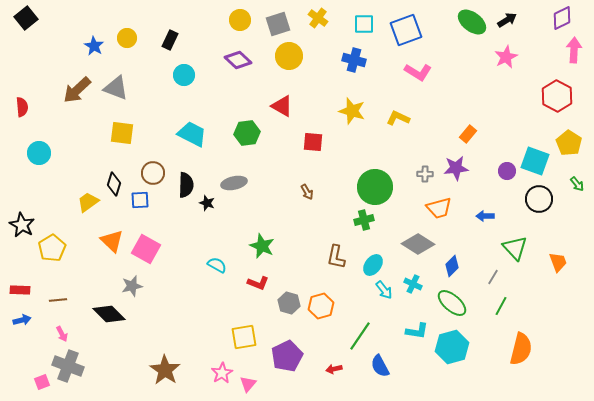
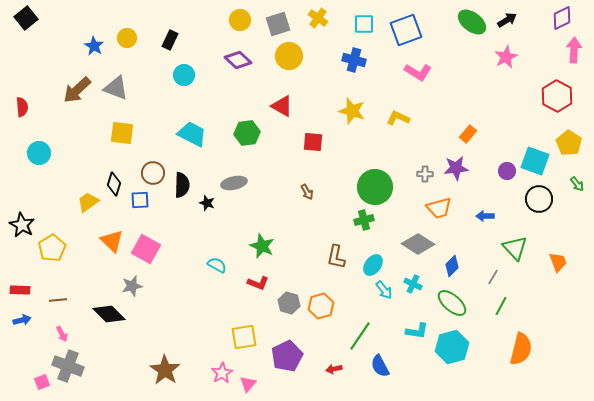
black semicircle at (186, 185): moved 4 px left
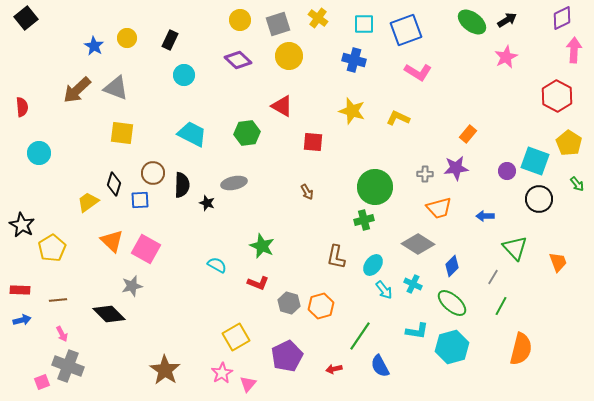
yellow square at (244, 337): moved 8 px left; rotated 20 degrees counterclockwise
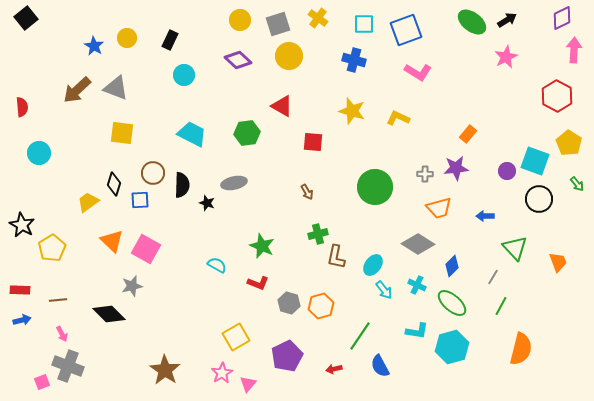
green cross at (364, 220): moved 46 px left, 14 px down
cyan cross at (413, 284): moved 4 px right, 1 px down
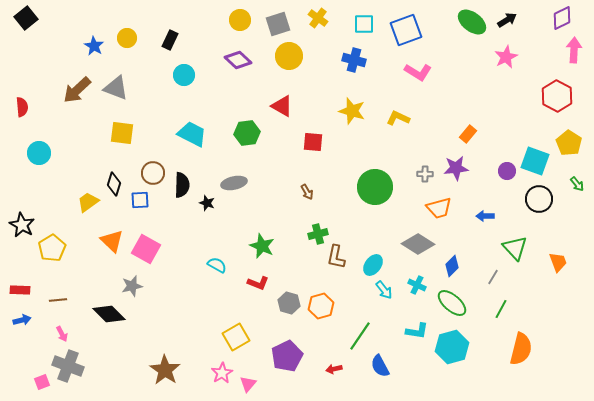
green line at (501, 306): moved 3 px down
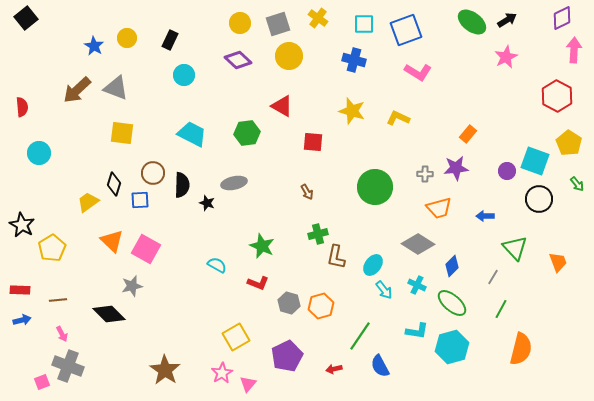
yellow circle at (240, 20): moved 3 px down
